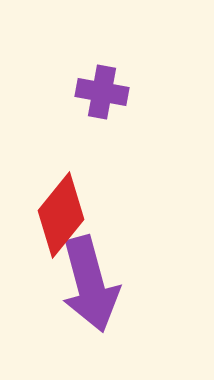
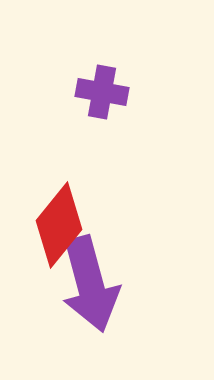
red diamond: moved 2 px left, 10 px down
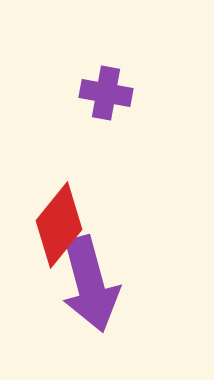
purple cross: moved 4 px right, 1 px down
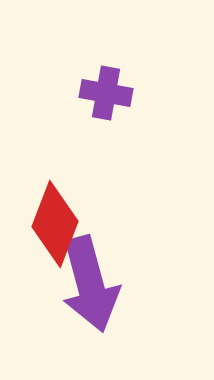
red diamond: moved 4 px left, 1 px up; rotated 18 degrees counterclockwise
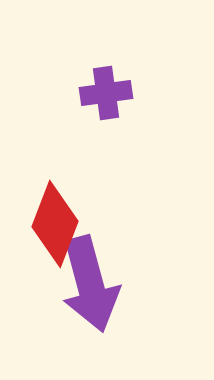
purple cross: rotated 18 degrees counterclockwise
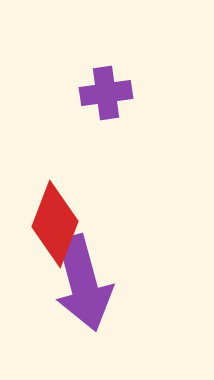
purple arrow: moved 7 px left, 1 px up
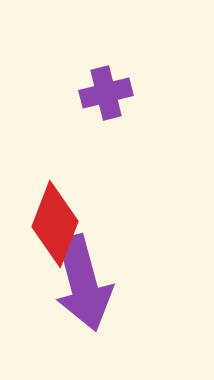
purple cross: rotated 6 degrees counterclockwise
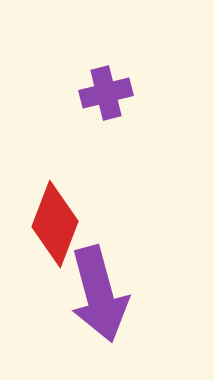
purple arrow: moved 16 px right, 11 px down
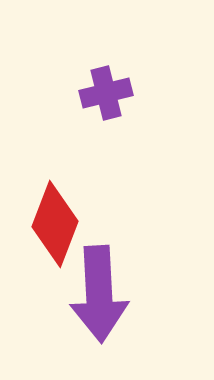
purple arrow: rotated 12 degrees clockwise
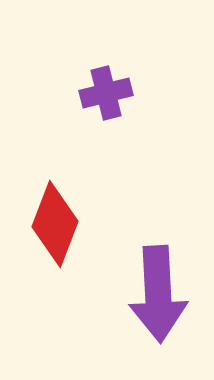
purple arrow: moved 59 px right
